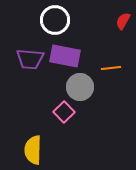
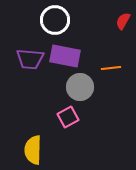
pink square: moved 4 px right, 5 px down; rotated 15 degrees clockwise
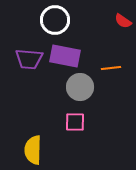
red semicircle: rotated 84 degrees counterclockwise
purple trapezoid: moved 1 px left
pink square: moved 7 px right, 5 px down; rotated 30 degrees clockwise
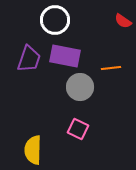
purple trapezoid: rotated 76 degrees counterclockwise
pink square: moved 3 px right, 7 px down; rotated 25 degrees clockwise
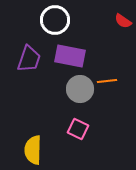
purple rectangle: moved 5 px right
orange line: moved 4 px left, 13 px down
gray circle: moved 2 px down
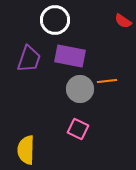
yellow semicircle: moved 7 px left
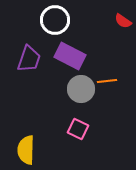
purple rectangle: rotated 16 degrees clockwise
gray circle: moved 1 px right
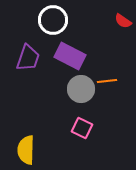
white circle: moved 2 px left
purple trapezoid: moved 1 px left, 1 px up
pink square: moved 4 px right, 1 px up
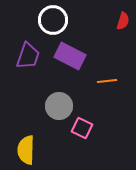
red semicircle: rotated 108 degrees counterclockwise
purple trapezoid: moved 2 px up
gray circle: moved 22 px left, 17 px down
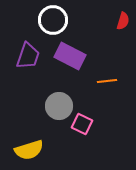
pink square: moved 4 px up
yellow semicircle: moved 3 px right; rotated 108 degrees counterclockwise
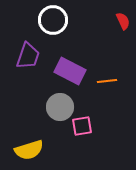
red semicircle: rotated 42 degrees counterclockwise
purple rectangle: moved 15 px down
gray circle: moved 1 px right, 1 px down
pink square: moved 2 px down; rotated 35 degrees counterclockwise
